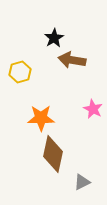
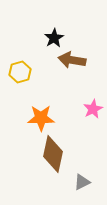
pink star: rotated 18 degrees clockwise
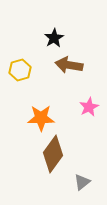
brown arrow: moved 3 px left, 5 px down
yellow hexagon: moved 2 px up
pink star: moved 4 px left, 2 px up
brown diamond: rotated 24 degrees clockwise
gray triangle: rotated 12 degrees counterclockwise
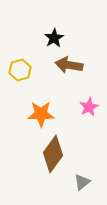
orange star: moved 4 px up
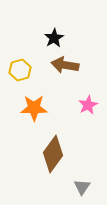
brown arrow: moved 4 px left
pink star: moved 1 px left, 2 px up
orange star: moved 7 px left, 6 px up
gray triangle: moved 5 px down; rotated 18 degrees counterclockwise
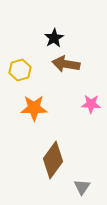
brown arrow: moved 1 px right, 1 px up
pink star: moved 3 px right, 1 px up; rotated 30 degrees clockwise
brown diamond: moved 6 px down
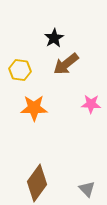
brown arrow: rotated 48 degrees counterclockwise
yellow hexagon: rotated 25 degrees clockwise
brown diamond: moved 16 px left, 23 px down
gray triangle: moved 5 px right, 2 px down; rotated 18 degrees counterclockwise
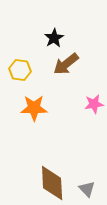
pink star: moved 3 px right; rotated 12 degrees counterclockwise
brown diamond: moved 15 px right; rotated 39 degrees counterclockwise
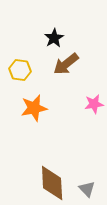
orange star: rotated 12 degrees counterclockwise
